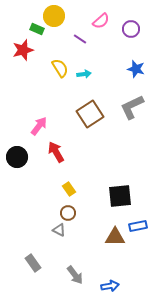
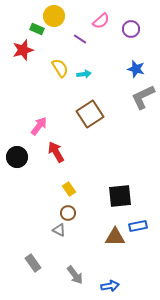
gray L-shape: moved 11 px right, 10 px up
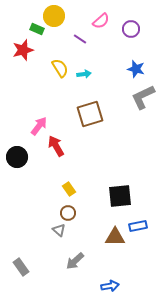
brown square: rotated 16 degrees clockwise
red arrow: moved 6 px up
gray triangle: rotated 16 degrees clockwise
gray rectangle: moved 12 px left, 4 px down
gray arrow: moved 14 px up; rotated 84 degrees clockwise
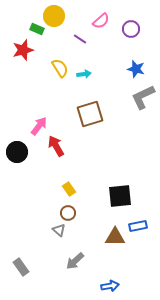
black circle: moved 5 px up
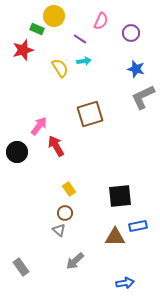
pink semicircle: rotated 24 degrees counterclockwise
purple circle: moved 4 px down
cyan arrow: moved 13 px up
brown circle: moved 3 px left
blue arrow: moved 15 px right, 3 px up
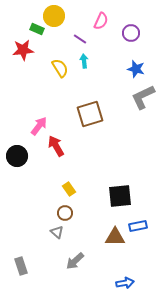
red star: rotated 10 degrees clockwise
cyan arrow: rotated 88 degrees counterclockwise
black circle: moved 4 px down
gray triangle: moved 2 px left, 2 px down
gray rectangle: moved 1 px up; rotated 18 degrees clockwise
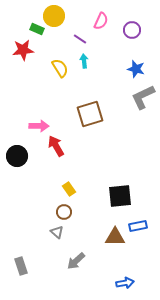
purple circle: moved 1 px right, 3 px up
pink arrow: rotated 54 degrees clockwise
brown circle: moved 1 px left, 1 px up
gray arrow: moved 1 px right
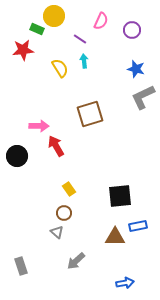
brown circle: moved 1 px down
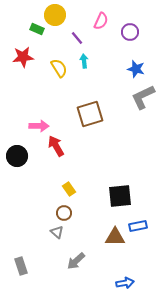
yellow circle: moved 1 px right, 1 px up
purple circle: moved 2 px left, 2 px down
purple line: moved 3 px left, 1 px up; rotated 16 degrees clockwise
red star: moved 7 px down
yellow semicircle: moved 1 px left
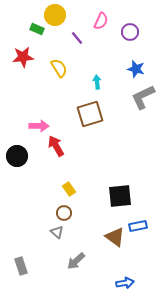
cyan arrow: moved 13 px right, 21 px down
brown triangle: rotated 35 degrees clockwise
